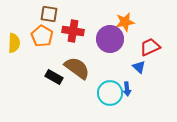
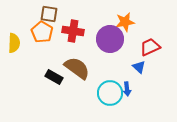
orange pentagon: moved 4 px up
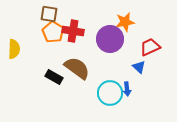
orange pentagon: moved 11 px right
yellow semicircle: moved 6 px down
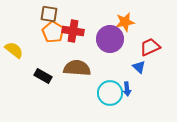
yellow semicircle: moved 1 px down; rotated 54 degrees counterclockwise
brown semicircle: rotated 32 degrees counterclockwise
black rectangle: moved 11 px left, 1 px up
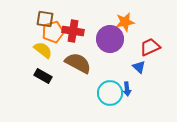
brown square: moved 4 px left, 5 px down
orange pentagon: rotated 25 degrees clockwise
yellow semicircle: moved 29 px right
brown semicircle: moved 1 px right, 5 px up; rotated 24 degrees clockwise
